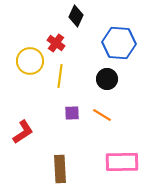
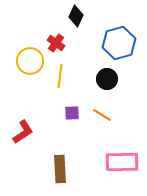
blue hexagon: rotated 20 degrees counterclockwise
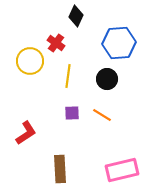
blue hexagon: rotated 12 degrees clockwise
yellow line: moved 8 px right
red L-shape: moved 3 px right, 1 px down
pink rectangle: moved 8 px down; rotated 12 degrees counterclockwise
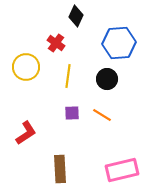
yellow circle: moved 4 px left, 6 px down
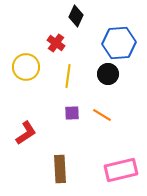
black circle: moved 1 px right, 5 px up
pink rectangle: moved 1 px left
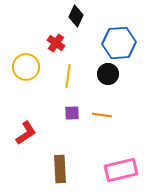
orange line: rotated 24 degrees counterclockwise
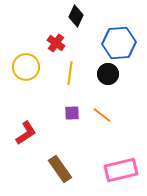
yellow line: moved 2 px right, 3 px up
orange line: rotated 30 degrees clockwise
brown rectangle: rotated 32 degrees counterclockwise
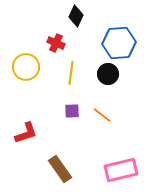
red cross: rotated 12 degrees counterclockwise
yellow line: moved 1 px right
purple square: moved 2 px up
red L-shape: rotated 15 degrees clockwise
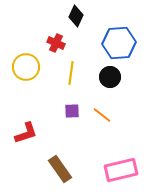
black circle: moved 2 px right, 3 px down
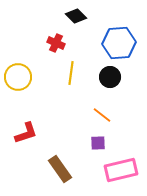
black diamond: rotated 70 degrees counterclockwise
yellow circle: moved 8 px left, 10 px down
purple square: moved 26 px right, 32 px down
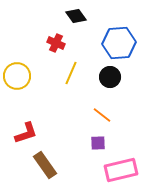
black diamond: rotated 10 degrees clockwise
yellow line: rotated 15 degrees clockwise
yellow circle: moved 1 px left, 1 px up
brown rectangle: moved 15 px left, 4 px up
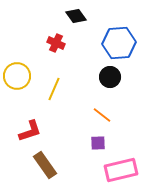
yellow line: moved 17 px left, 16 px down
red L-shape: moved 4 px right, 2 px up
